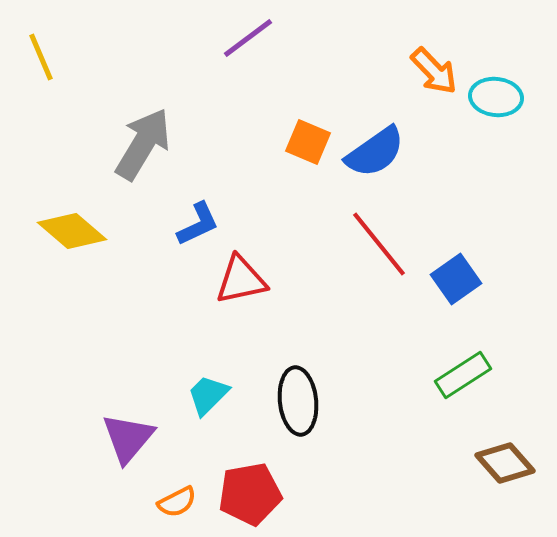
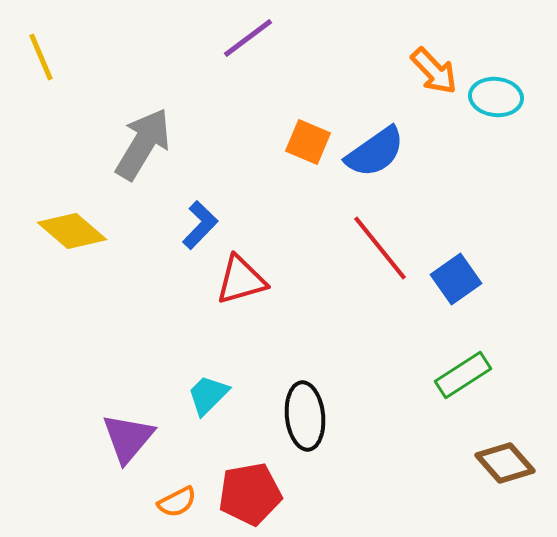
blue L-shape: moved 2 px right, 1 px down; rotated 21 degrees counterclockwise
red line: moved 1 px right, 4 px down
red triangle: rotated 4 degrees counterclockwise
black ellipse: moved 7 px right, 15 px down
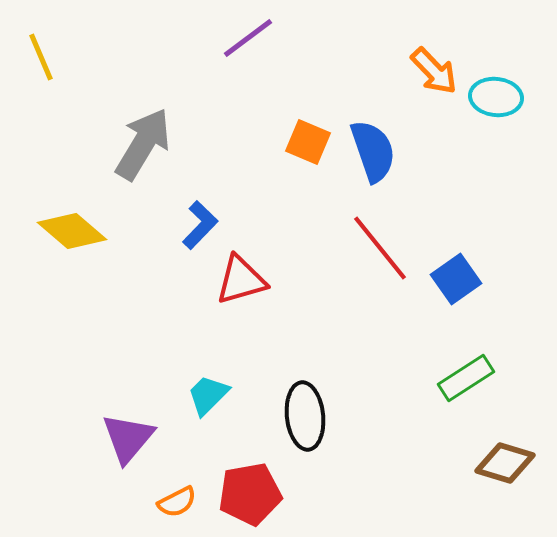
blue semicircle: moved 2 px left, 1 px up; rotated 74 degrees counterclockwise
green rectangle: moved 3 px right, 3 px down
brown diamond: rotated 32 degrees counterclockwise
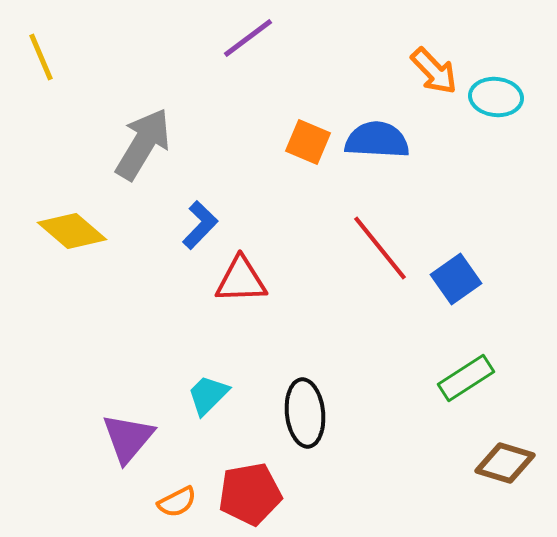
blue semicircle: moved 4 px right, 11 px up; rotated 68 degrees counterclockwise
red triangle: rotated 14 degrees clockwise
black ellipse: moved 3 px up
